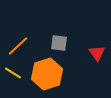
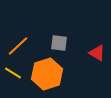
red triangle: rotated 24 degrees counterclockwise
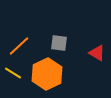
orange line: moved 1 px right
orange hexagon: rotated 8 degrees counterclockwise
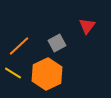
gray square: moved 2 px left; rotated 36 degrees counterclockwise
red triangle: moved 10 px left, 27 px up; rotated 36 degrees clockwise
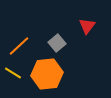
gray square: rotated 12 degrees counterclockwise
orange hexagon: rotated 20 degrees clockwise
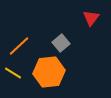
red triangle: moved 4 px right, 8 px up
gray square: moved 4 px right
orange hexagon: moved 2 px right, 2 px up
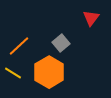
orange hexagon: rotated 24 degrees counterclockwise
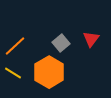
red triangle: moved 21 px down
orange line: moved 4 px left
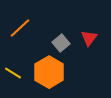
red triangle: moved 2 px left, 1 px up
orange line: moved 5 px right, 18 px up
